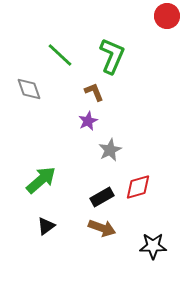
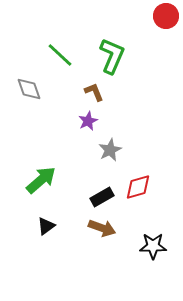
red circle: moved 1 px left
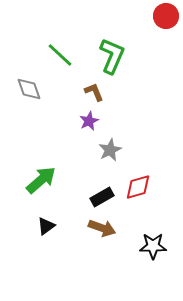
purple star: moved 1 px right
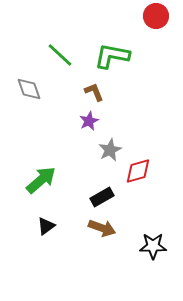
red circle: moved 10 px left
green L-shape: rotated 102 degrees counterclockwise
red diamond: moved 16 px up
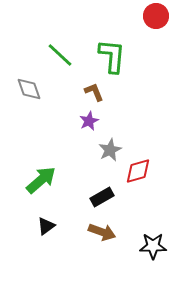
green L-shape: rotated 84 degrees clockwise
brown arrow: moved 4 px down
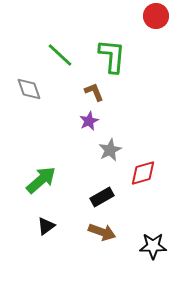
red diamond: moved 5 px right, 2 px down
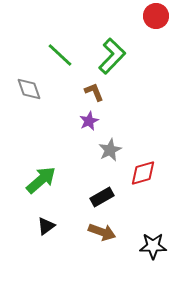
green L-shape: rotated 39 degrees clockwise
